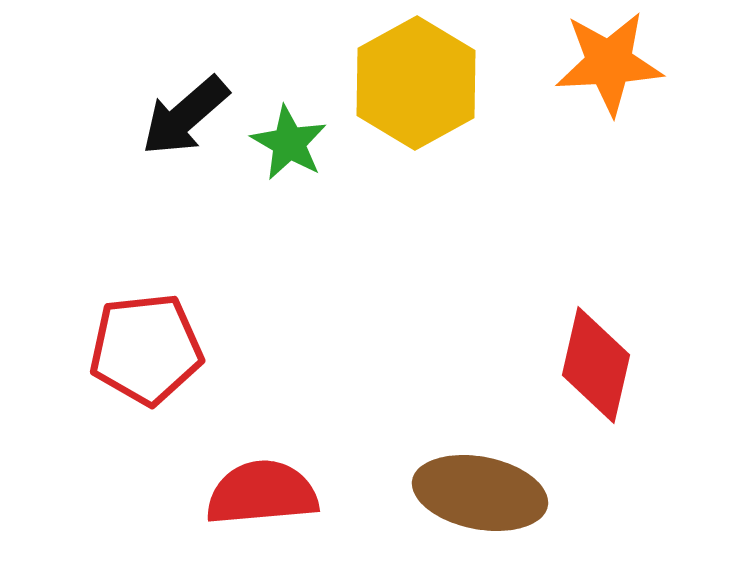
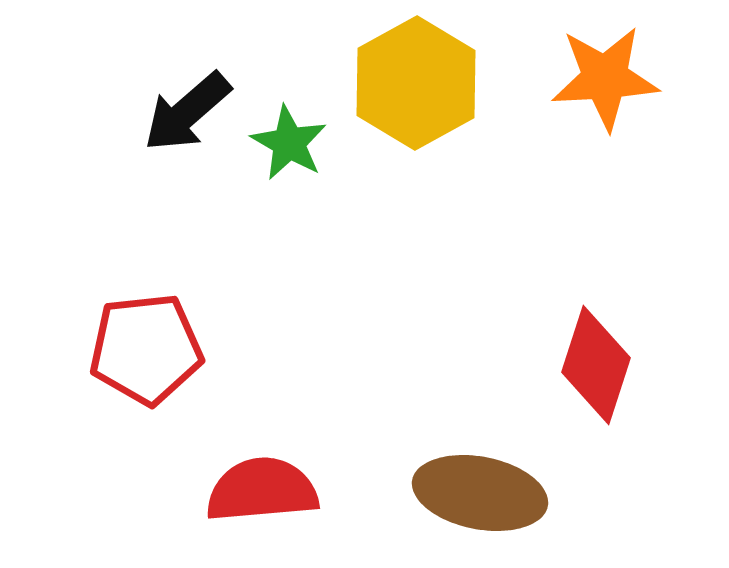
orange star: moved 4 px left, 15 px down
black arrow: moved 2 px right, 4 px up
red diamond: rotated 5 degrees clockwise
red semicircle: moved 3 px up
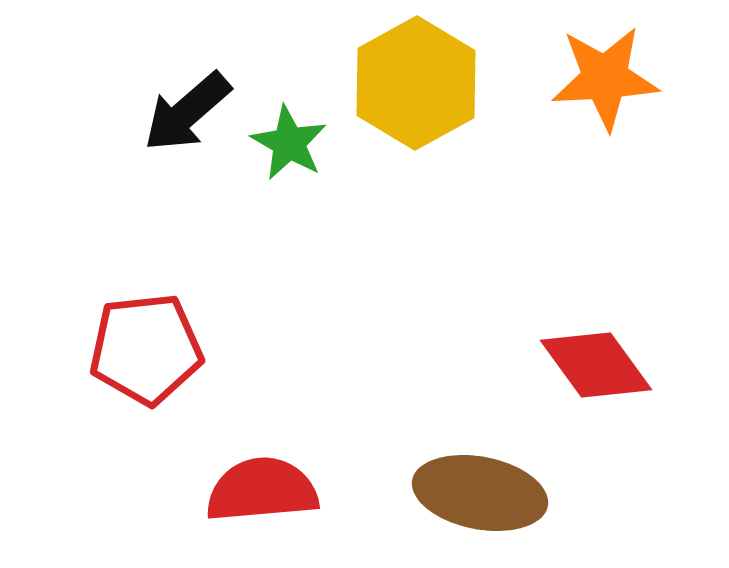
red diamond: rotated 54 degrees counterclockwise
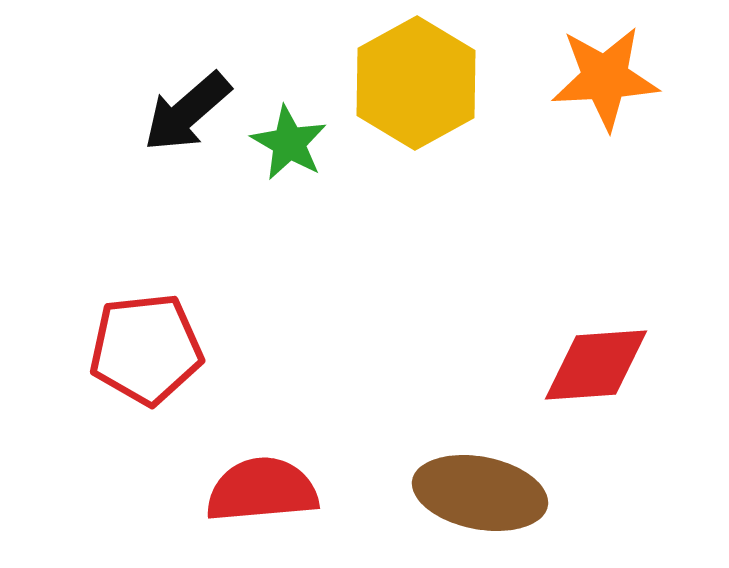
red diamond: rotated 58 degrees counterclockwise
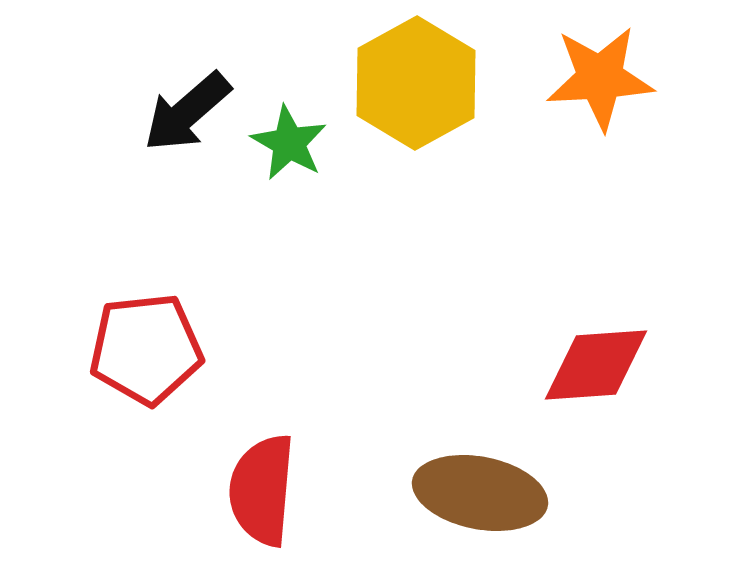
orange star: moved 5 px left
red semicircle: rotated 80 degrees counterclockwise
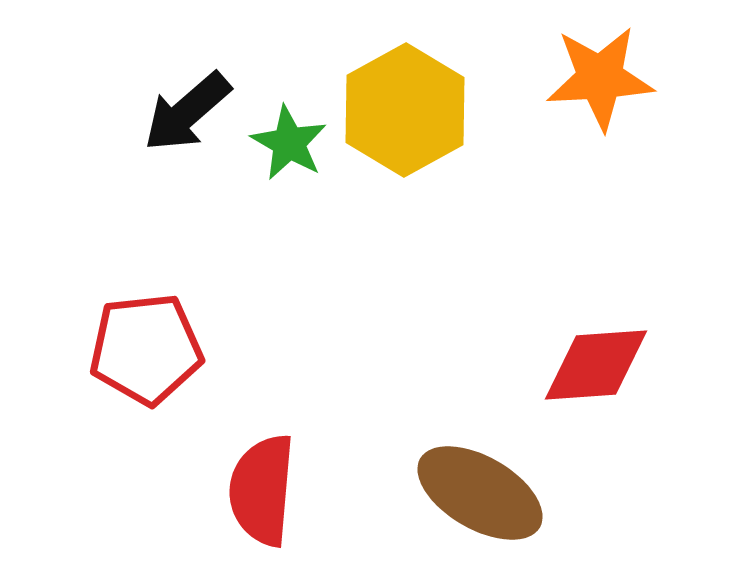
yellow hexagon: moved 11 px left, 27 px down
brown ellipse: rotated 19 degrees clockwise
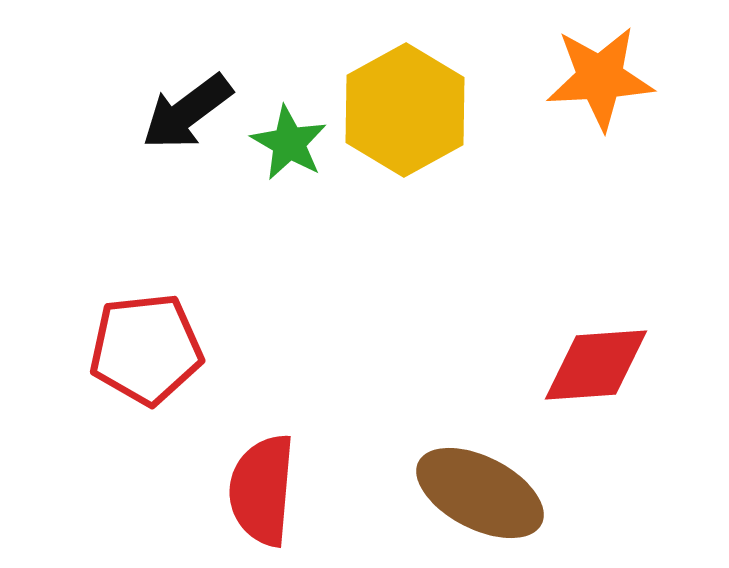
black arrow: rotated 4 degrees clockwise
brown ellipse: rotated 3 degrees counterclockwise
